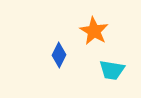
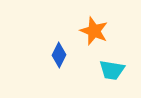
orange star: rotated 8 degrees counterclockwise
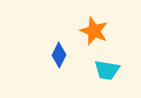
cyan trapezoid: moved 5 px left
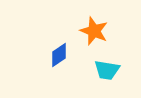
blue diamond: rotated 30 degrees clockwise
